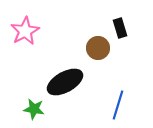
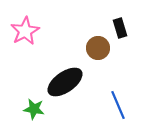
black ellipse: rotated 6 degrees counterclockwise
blue line: rotated 40 degrees counterclockwise
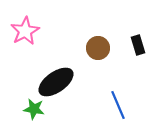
black rectangle: moved 18 px right, 17 px down
black ellipse: moved 9 px left
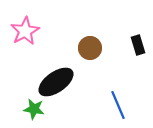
brown circle: moved 8 px left
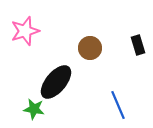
pink star: rotated 12 degrees clockwise
black ellipse: rotated 15 degrees counterclockwise
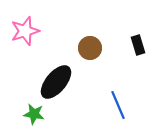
green star: moved 5 px down
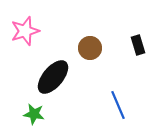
black ellipse: moved 3 px left, 5 px up
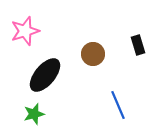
brown circle: moved 3 px right, 6 px down
black ellipse: moved 8 px left, 2 px up
green star: rotated 25 degrees counterclockwise
